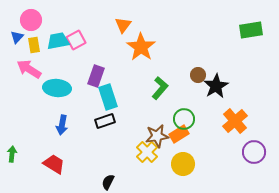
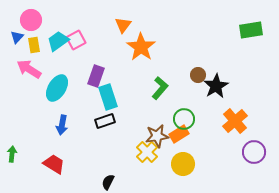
cyan trapezoid: rotated 25 degrees counterclockwise
cyan ellipse: rotated 64 degrees counterclockwise
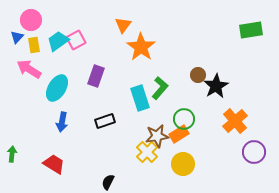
cyan rectangle: moved 32 px right, 1 px down
blue arrow: moved 3 px up
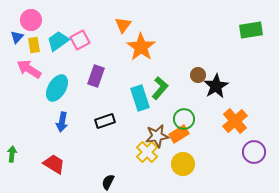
pink square: moved 4 px right
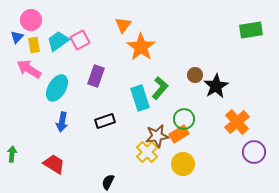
brown circle: moved 3 px left
orange cross: moved 2 px right, 1 px down
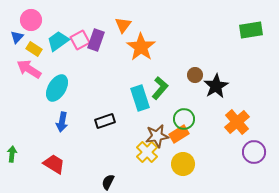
yellow rectangle: moved 4 px down; rotated 49 degrees counterclockwise
purple rectangle: moved 36 px up
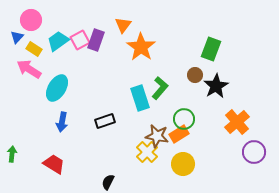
green rectangle: moved 40 px left, 19 px down; rotated 60 degrees counterclockwise
brown star: rotated 20 degrees clockwise
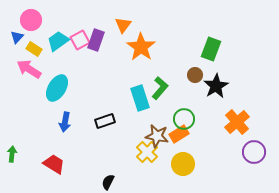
blue arrow: moved 3 px right
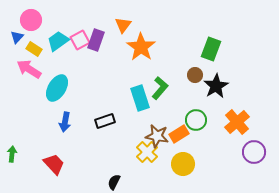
green circle: moved 12 px right, 1 px down
red trapezoid: rotated 15 degrees clockwise
black semicircle: moved 6 px right
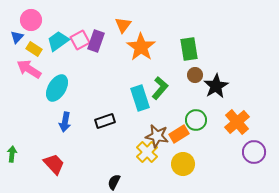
purple rectangle: moved 1 px down
green rectangle: moved 22 px left; rotated 30 degrees counterclockwise
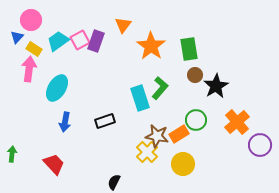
orange star: moved 10 px right, 1 px up
pink arrow: rotated 65 degrees clockwise
purple circle: moved 6 px right, 7 px up
